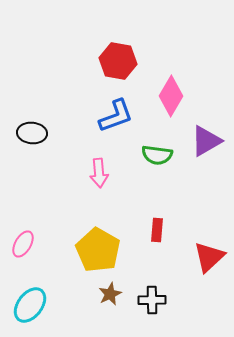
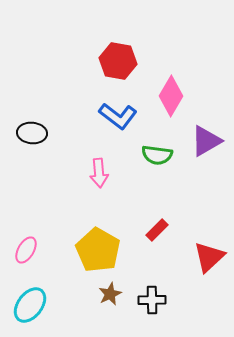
blue L-shape: moved 2 px right; rotated 57 degrees clockwise
red rectangle: rotated 40 degrees clockwise
pink ellipse: moved 3 px right, 6 px down
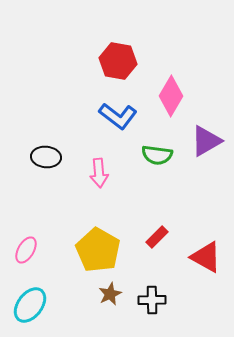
black ellipse: moved 14 px right, 24 px down
red rectangle: moved 7 px down
red triangle: moved 3 px left; rotated 48 degrees counterclockwise
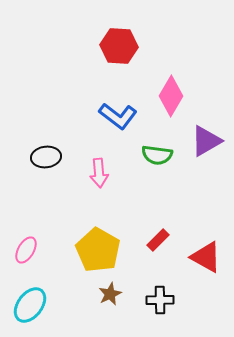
red hexagon: moved 1 px right, 15 px up; rotated 6 degrees counterclockwise
black ellipse: rotated 12 degrees counterclockwise
red rectangle: moved 1 px right, 3 px down
black cross: moved 8 px right
